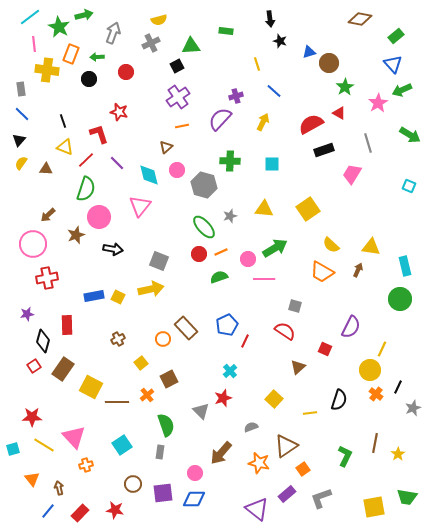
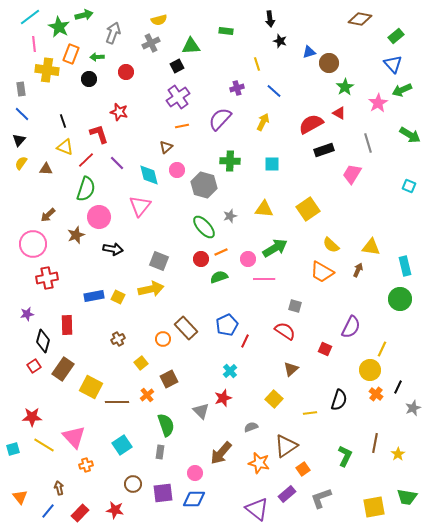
purple cross at (236, 96): moved 1 px right, 8 px up
red circle at (199, 254): moved 2 px right, 5 px down
brown triangle at (298, 367): moved 7 px left, 2 px down
orange triangle at (32, 479): moved 12 px left, 18 px down
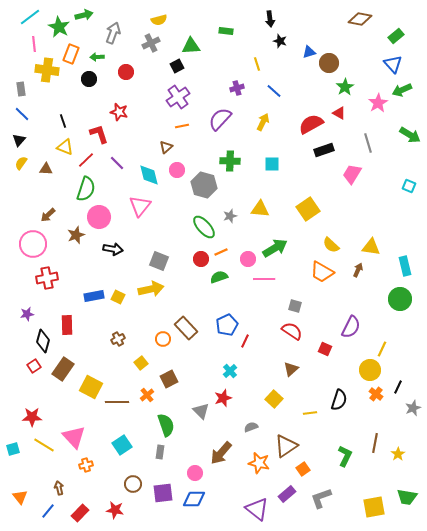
yellow triangle at (264, 209): moved 4 px left
red semicircle at (285, 331): moved 7 px right
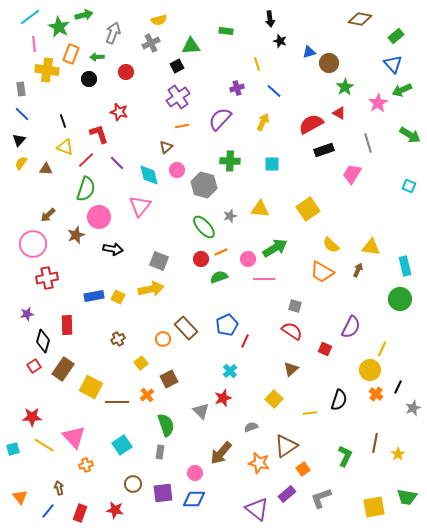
red rectangle at (80, 513): rotated 24 degrees counterclockwise
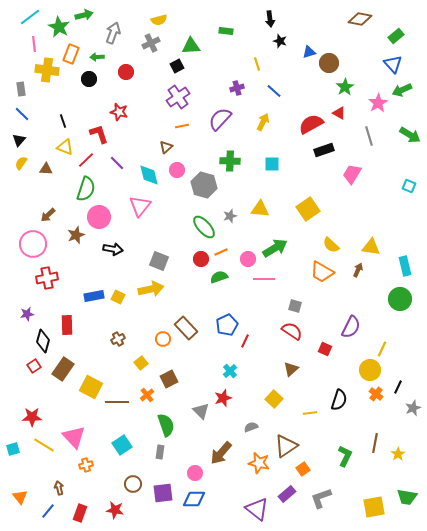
gray line at (368, 143): moved 1 px right, 7 px up
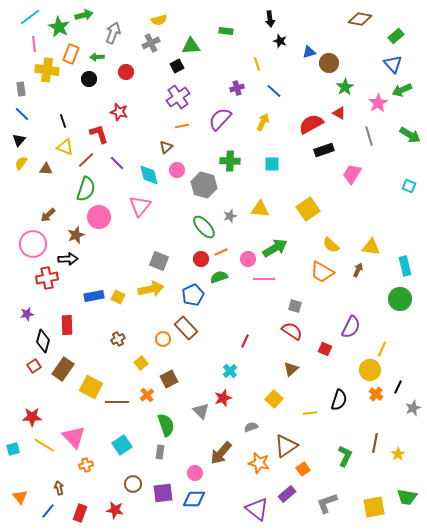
black arrow at (113, 249): moved 45 px left, 10 px down; rotated 12 degrees counterclockwise
blue pentagon at (227, 325): moved 34 px left, 30 px up
gray L-shape at (321, 498): moved 6 px right, 5 px down
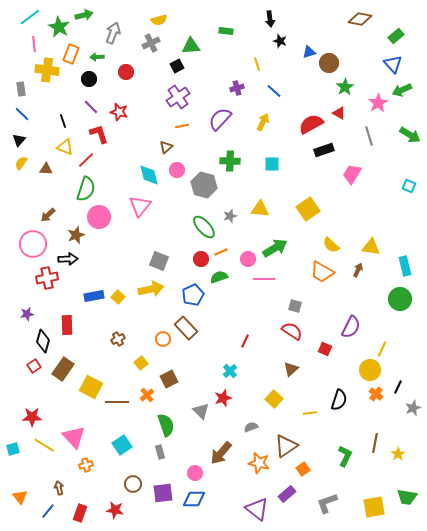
purple line at (117, 163): moved 26 px left, 56 px up
yellow square at (118, 297): rotated 16 degrees clockwise
gray rectangle at (160, 452): rotated 24 degrees counterclockwise
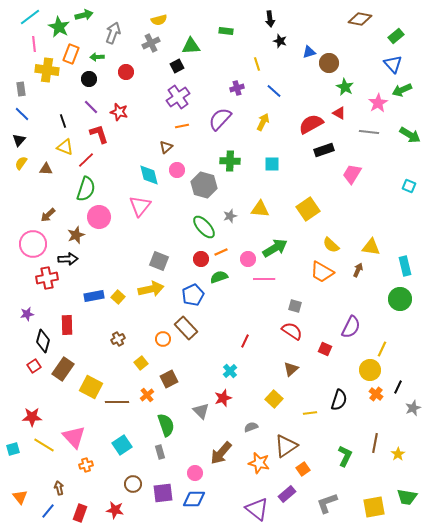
green star at (345, 87): rotated 12 degrees counterclockwise
gray line at (369, 136): moved 4 px up; rotated 66 degrees counterclockwise
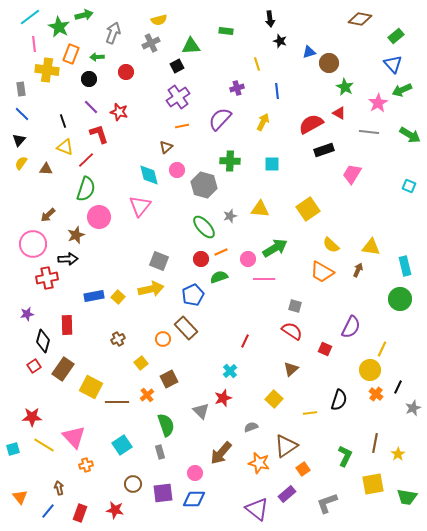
blue line at (274, 91): moved 3 px right; rotated 42 degrees clockwise
yellow square at (374, 507): moved 1 px left, 23 px up
